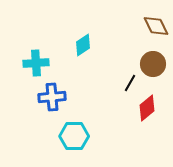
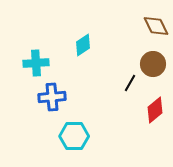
red diamond: moved 8 px right, 2 px down
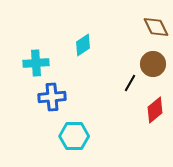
brown diamond: moved 1 px down
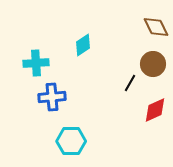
red diamond: rotated 16 degrees clockwise
cyan hexagon: moved 3 px left, 5 px down
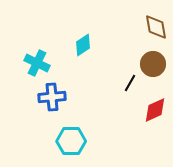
brown diamond: rotated 16 degrees clockwise
cyan cross: moved 1 px right; rotated 30 degrees clockwise
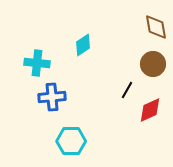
cyan cross: rotated 20 degrees counterclockwise
black line: moved 3 px left, 7 px down
red diamond: moved 5 px left
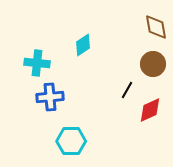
blue cross: moved 2 px left
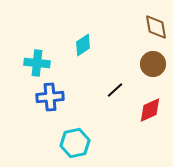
black line: moved 12 px left; rotated 18 degrees clockwise
cyan hexagon: moved 4 px right, 2 px down; rotated 12 degrees counterclockwise
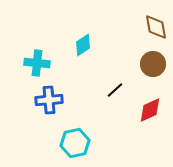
blue cross: moved 1 px left, 3 px down
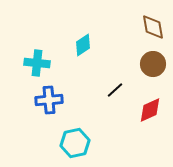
brown diamond: moved 3 px left
